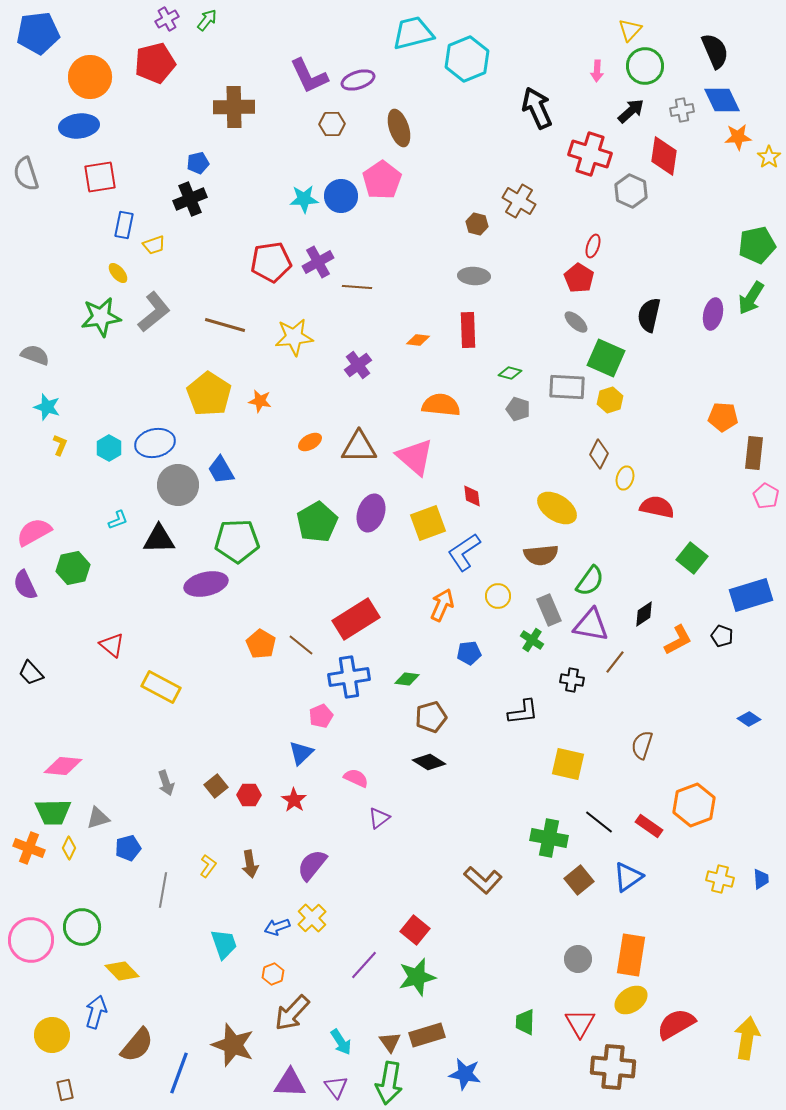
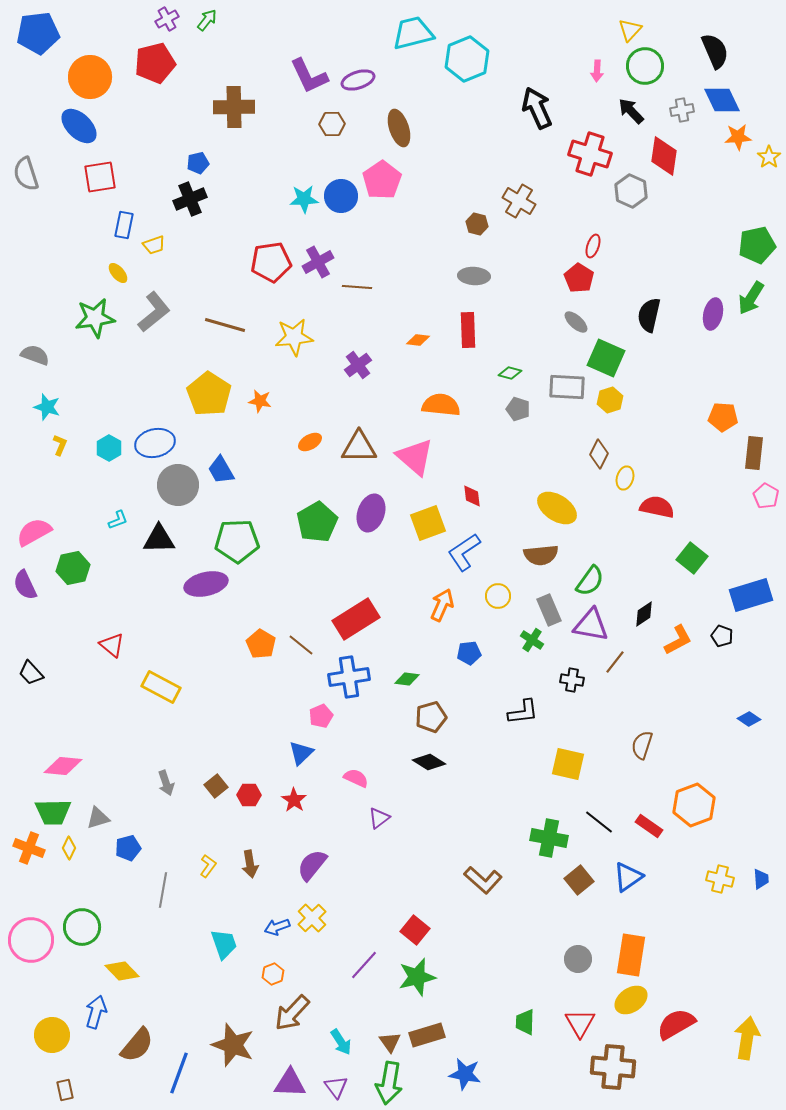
black arrow at (631, 111): rotated 92 degrees counterclockwise
blue ellipse at (79, 126): rotated 51 degrees clockwise
green star at (101, 317): moved 6 px left, 1 px down
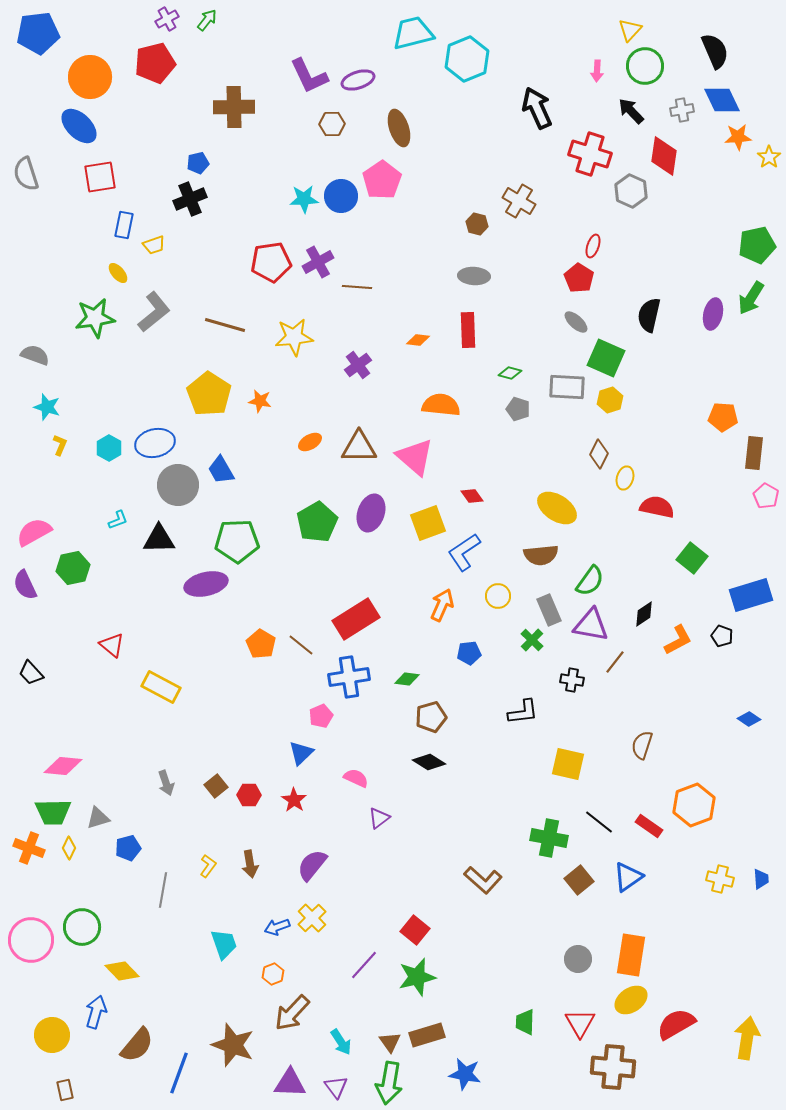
red diamond at (472, 496): rotated 30 degrees counterclockwise
green cross at (532, 640): rotated 10 degrees clockwise
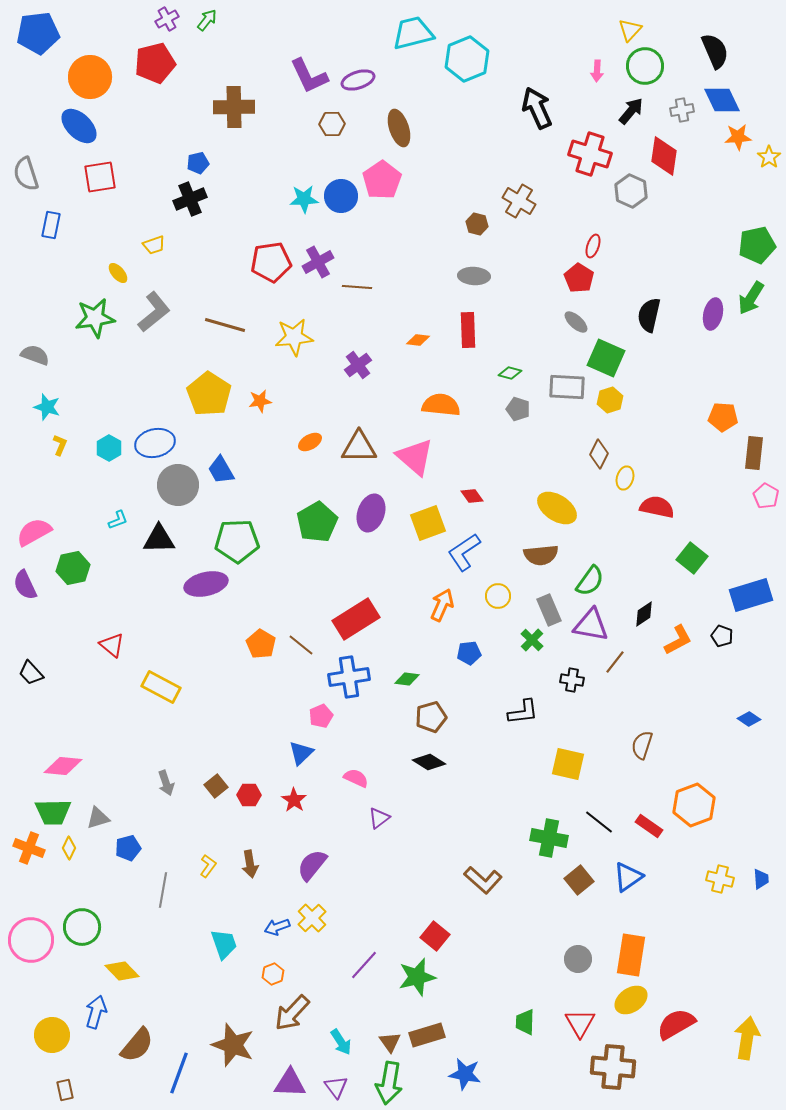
black arrow at (631, 111): rotated 84 degrees clockwise
blue rectangle at (124, 225): moved 73 px left
orange star at (260, 401): rotated 20 degrees counterclockwise
red square at (415, 930): moved 20 px right, 6 px down
